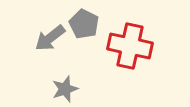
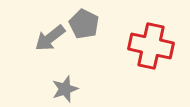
red cross: moved 21 px right
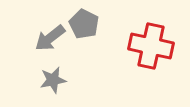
gray star: moved 12 px left, 9 px up; rotated 8 degrees clockwise
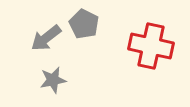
gray arrow: moved 4 px left
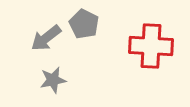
red cross: rotated 9 degrees counterclockwise
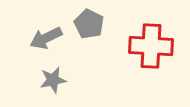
gray pentagon: moved 5 px right
gray arrow: rotated 12 degrees clockwise
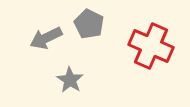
red cross: rotated 21 degrees clockwise
gray star: moved 17 px right; rotated 28 degrees counterclockwise
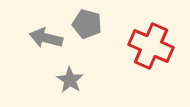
gray pentagon: moved 2 px left; rotated 12 degrees counterclockwise
gray arrow: rotated 40 degrees clockwise
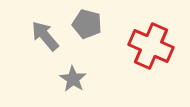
gray arrow: moved 1 px left, 2 px up; rotated 36 degrees clockwise
gray star: moved 3 px right, 1 px up
